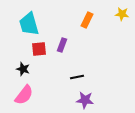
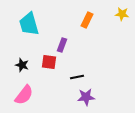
red square: moved 10 px right, 13 px down; rotated 14 degrees clockwise
black star: moved 1 px left, 4 px up
purple star: moved 1 px right, 3 px up; rotated 12 degrees counterclockwise
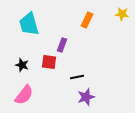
purple star: rotated 12 degrees counterclockwise
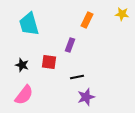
purple rectangle: moved 8 px right
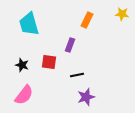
black line: moved 2 px up
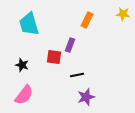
yellow star: moved 1 px right
red square: moved 5 px right, 5 px up
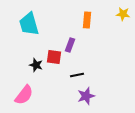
orange rectangle: rotated 21 degrees counterclockwise
black star: moved 14 px right
purple star: moved 1 px up
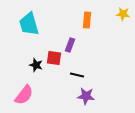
red square: moved 1 px down
black line: rotated 24 degrees clockwise
purple star: rotated 24 degrees clockwise
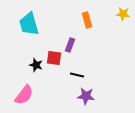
orange rectangle: rotated 21 degrees counterclockwise
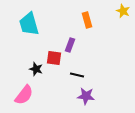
yellow star: moved 3 px up; rotated 16 degrees clockwise
black star: moved 4 px down
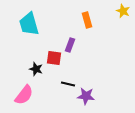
black line: moved 9 px left, 9 px down
